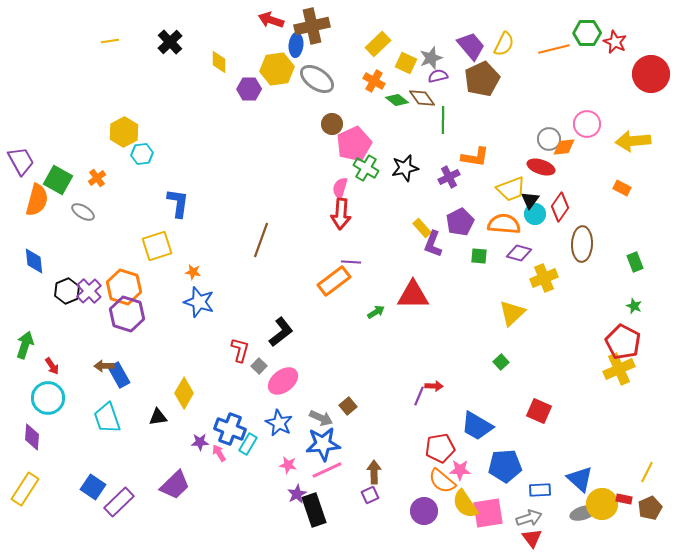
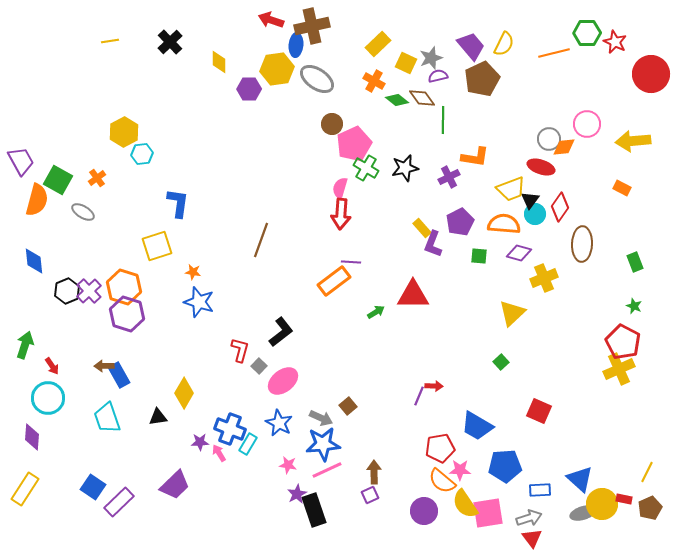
orange line at (554, 49): moved 4 px down
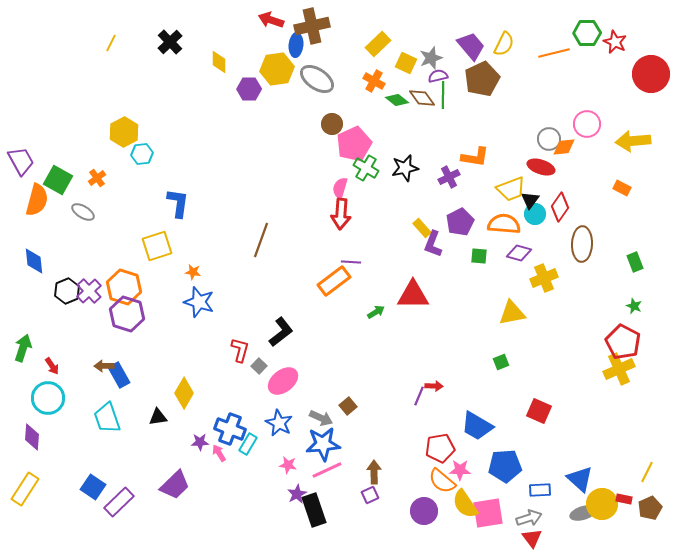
yellow line at (110, 41): moved 1 px right, 2 px down; rotated 54 degrees counterclockwise
green line at (443, 120): moved 25 px up
yellow triangle at (512, 313): rotated 32 degrees clockwise
green arrow at (25, 345): moved 2 px left, 3 px down
green square at (501, 362): rotated 21 degrees clockwise
